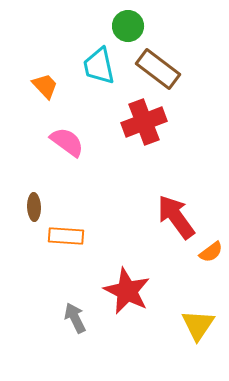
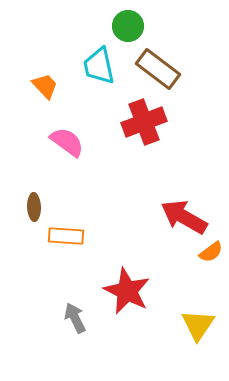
red arrow: moved 8 px right; rotated 24 degrees counterclockwise
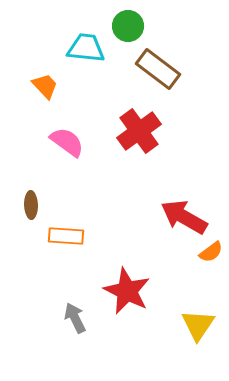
cyan trapezoid: moved 13 px left, 18 px up; rotated 108 degrees clockwise
red cross: moved 5 px left, 9 px down; rotated 15 degrees counterclockwise
brown ellipse: moved 3 px left, 2 px up
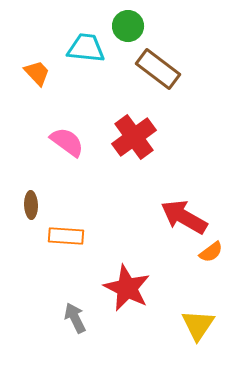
orange trapezoid: moved 8 px left, 13 px up
red cross: moved 5 px left, 6 px down
red star: moved 3 px up
